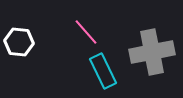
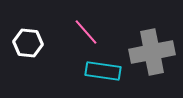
white hexagon: moved 9 px right, 1 px down
cyan rectangle: rotated 56 degrees counterclockwise
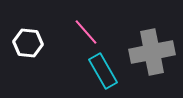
cyan rectangle: rotated 52 degrees clockwise
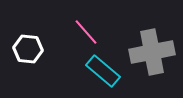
white hexagon: moved 6 px down
cyan rectangle: rotated 20 degrees counterclockwise
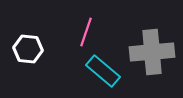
pink line: rotated 60 degrees clockwise
gray cross: rotated 6 degrees clockwise
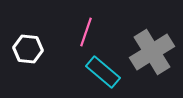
gray cross: rotated 27 degrees counterclockwise
cyan rectangle: moved 1 px down
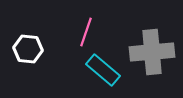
gray cross: rotated 27 degrees clockwise
cyan rectangle: moved 2 px up
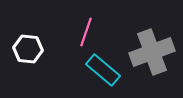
gray cross: rotated 15 degrees counterclockwise
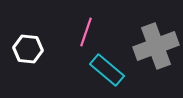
gray cross: moved 4 px right, 6 px up
cyan rectangle: moved 4 px right
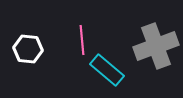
pink line: moved 4 px left, 8 px down; rotated 24 degrees counterclockwise
